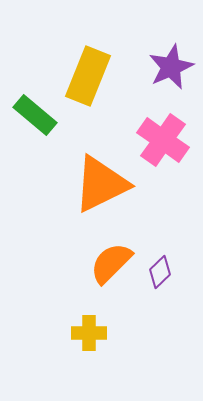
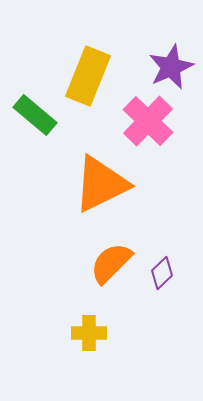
pink cross: moved 15 px left, 19 px up; rotated 9 degrees clockwise
purple diamond: moved 2 px right, 1 px down
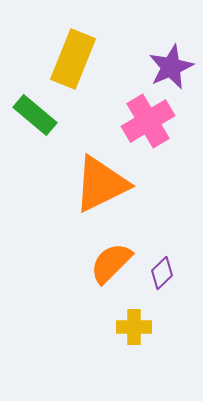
yellow rectangle: moved 15 px left, 17 px up
pink cross: rotated 15 degrees clockwise
yellow cross: moved 45 px right, 6 px up
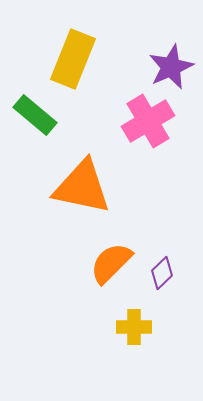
orange triangle: moved 19 px left, 3 px down; rotated 38 degrees clockwise
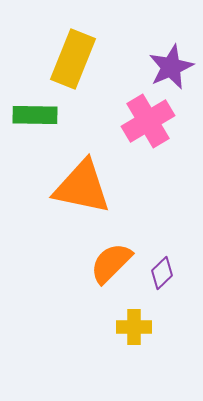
green rectangle: rotated 39 degrees counterclockwise
